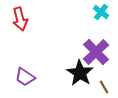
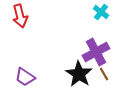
red arrow: moved 3 px up
purple cross: rotated 16 degrees clockwise
black star: moved 1 px left, 1 px down
brown line: moved 13 px up
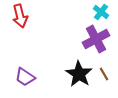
purple cross: moved 13 px up
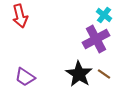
cyan cross: moved 3 px right, 3 px down
brown line: rotated 24 degrees counterclockwise
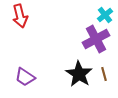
cyan cross: moved 1 px right; rotated 14 degrees clockwise
brown line: rotated 40 degrees clockwise
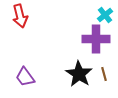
purple cross: rotated 28 degrees clockwise
purple trapezoid: rotated 20 degrees clockwise
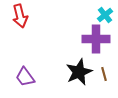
black star: moved 2 px up; rotated 16 degrees clockwise
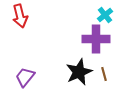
purple trapezoid: rotated 75 degrees clockwise
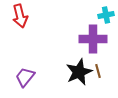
cyan cross: moved 1 px right; rotated 28 degrees clockwise
purple cross: moved 3 px left
brown line: moved 6 px left, 3 px up
